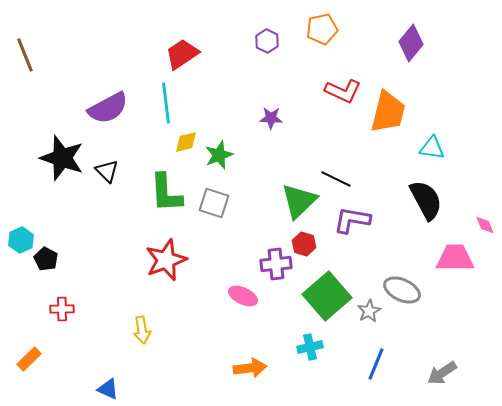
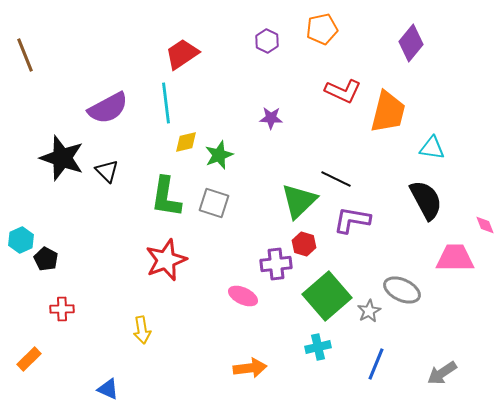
green L-shape: moved 4 px down; rotated 12 degrees clockwise
cyan cross: moved 8 px right
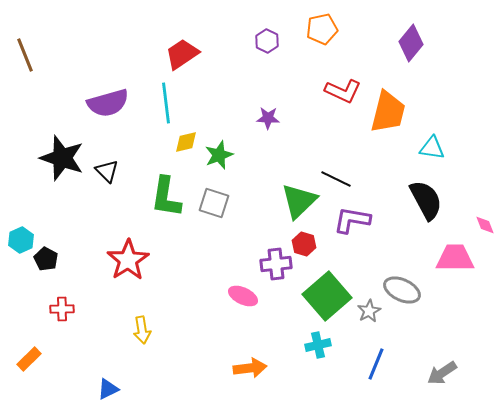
purple semicircle: moved 5 px up; rotated 12 degrees clockwise
purple star: moved 3 px left
red star: moved 38 px left; rotated 12 degrees counterclockwise
cyan cross: moved 2 px up
blue triangle: rotated 50 degrees counterclockwise
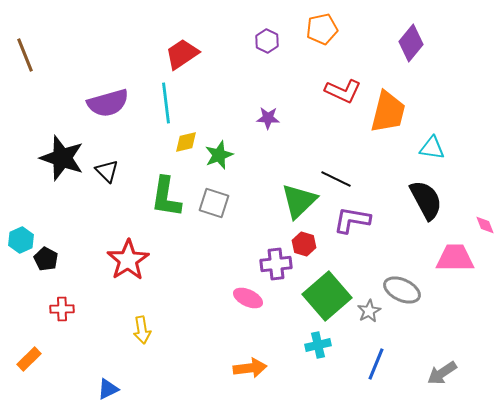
pink ellipse: moved 5 px right, 2 px down
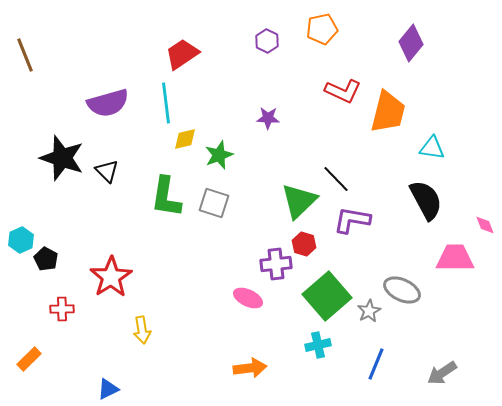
yellow diamond: moved 1 px left, 3 px up
black line: rotated 20 degrees clockwise
red star: moved 17 px left, 17 px down
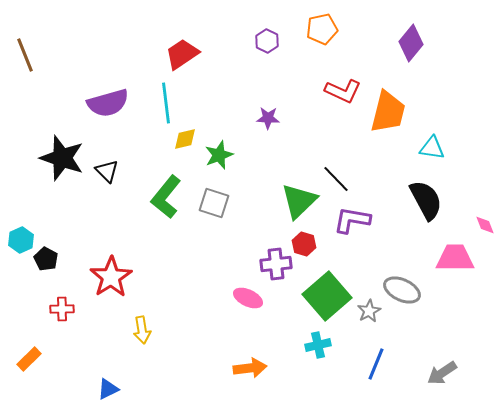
green L-shape: rotated 30 degrees clockwise
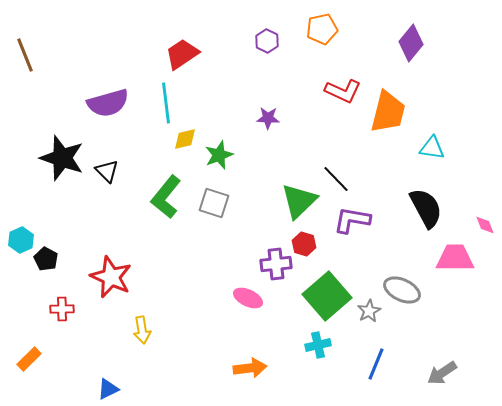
black semicircle: moved 8 px down
red star: rotated 15 degrees counterclockwise
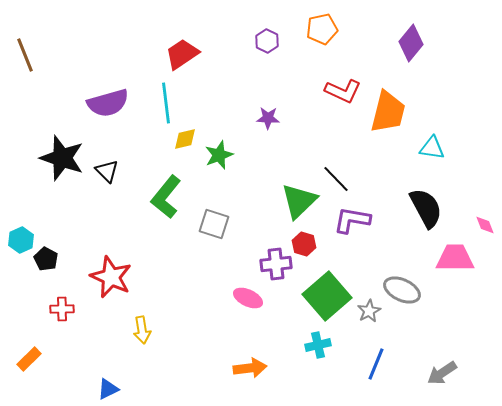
gray square: moved 21 px down
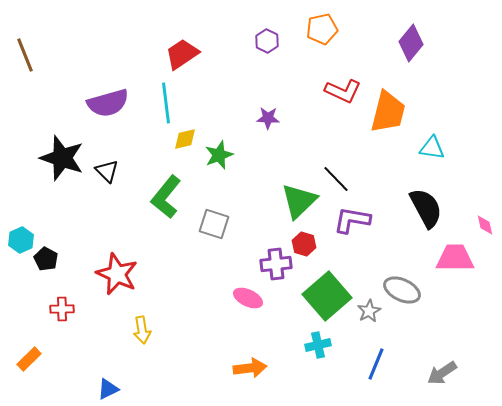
pink diamond: rotated 10 degrees clockwise
red star: moved 6 px right, 3 px up
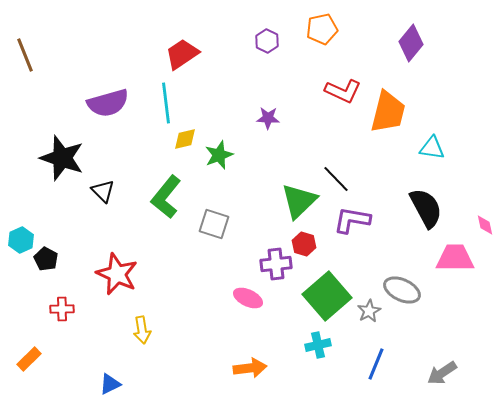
black triangle: moved 4 px left, 20 px down
blue triangle: moved 2 px right, 5 px up
